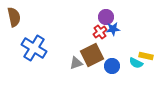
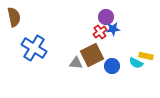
gray triangle: rotated 24 degrees clockwise
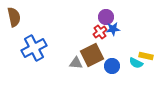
blue cross: rotated 30 degrees clockwise
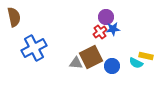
brown square: moved 1 px left, 2 px down
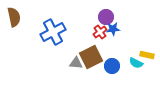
blue cross: moved 19 px right, 16 px up
yellow rectangle: moved 1 px right, 1 px up
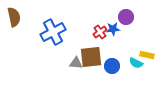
purple circle: moved 20 px right
brown square: rotated 20 degrees clockwise
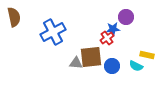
red cross: moved 7 px right, 6 px down
cyan semicircle: moved 3 px down
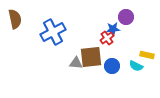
brown semicircle: moved 1 px right, 2 px down
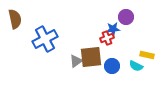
blue cross: moved 8 px left, 7 px down
red cross: rotated 16 degrees clockwise
gray triangle: moved 2 px up; rotated 40 degrees counterclockwise
